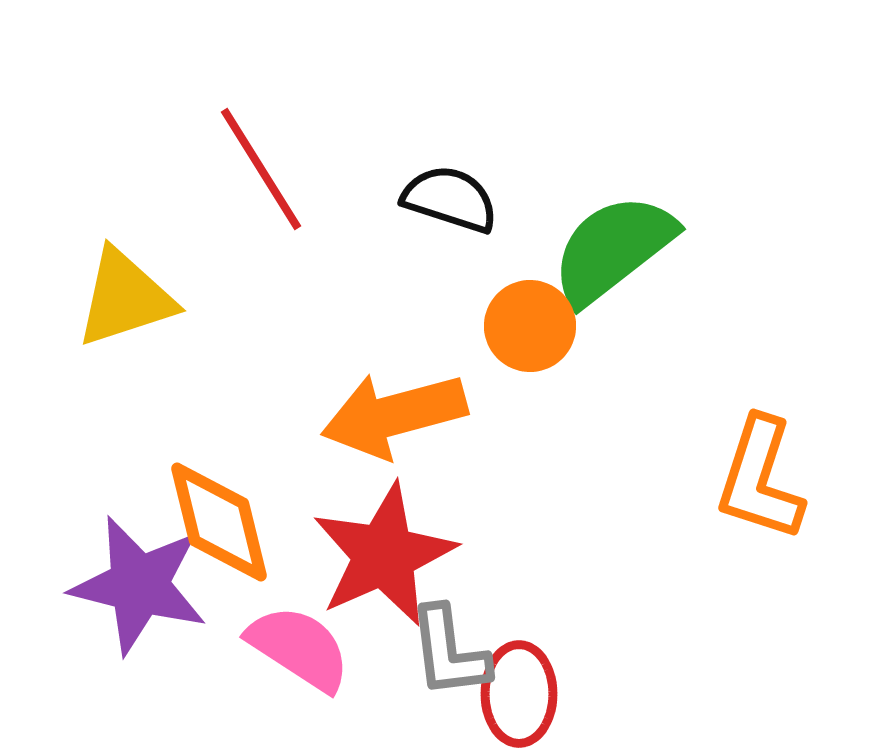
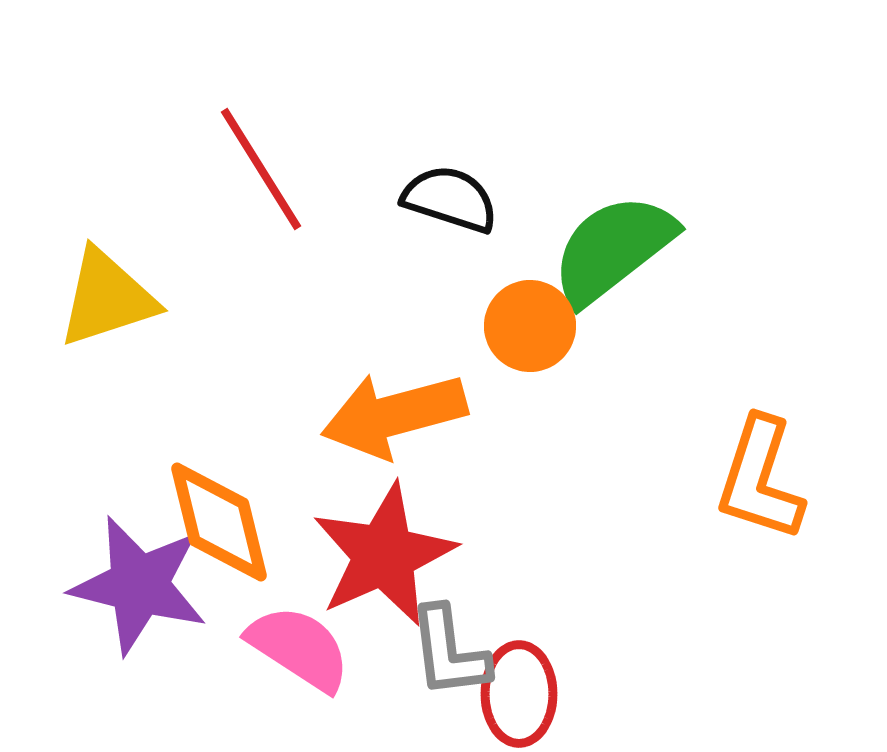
yellow triangle: moved 18 px left
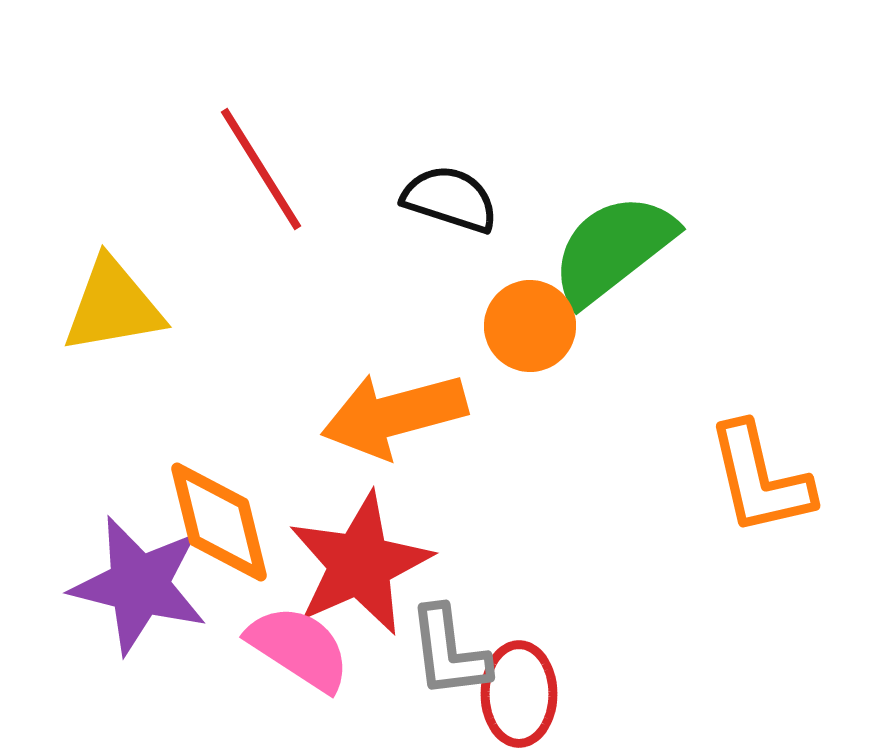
yellow triangle: moved 6 px right, 8 px down; rotated 8 degrees clockwise
orange L-shape: rotated 31 degrees counterclockwise
red star: moved 24 px left, 9 px down
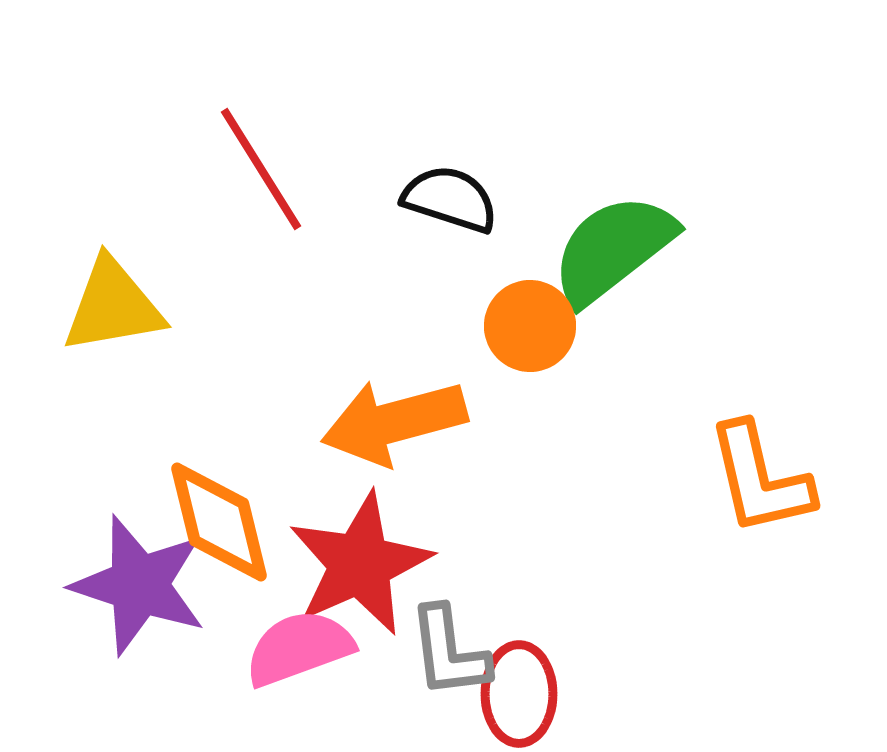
orange arrow: moved 7 px down
purple star: rotated 4 degrees clockwise
pink semicircle: rotated 53 degrees counterclockwise
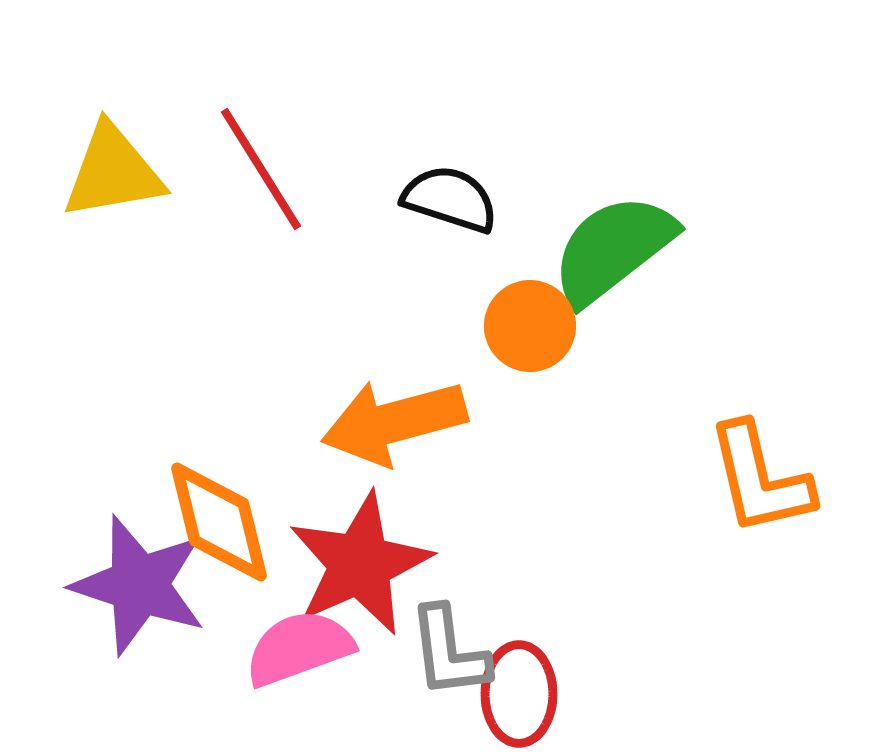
yellow triangle: moved 134 px up
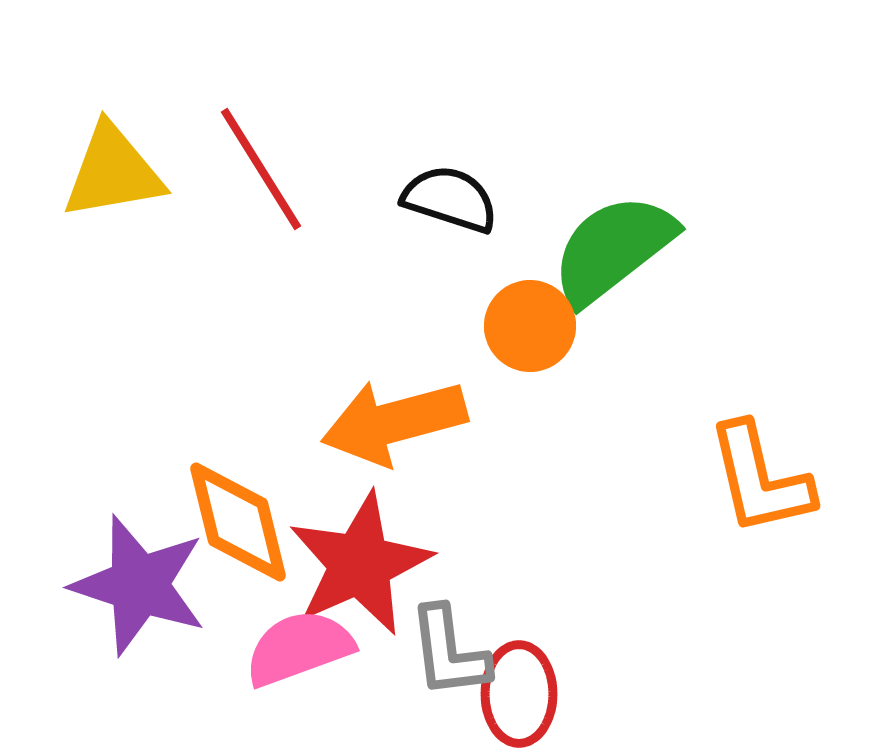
orange diamond: moved 19 px right
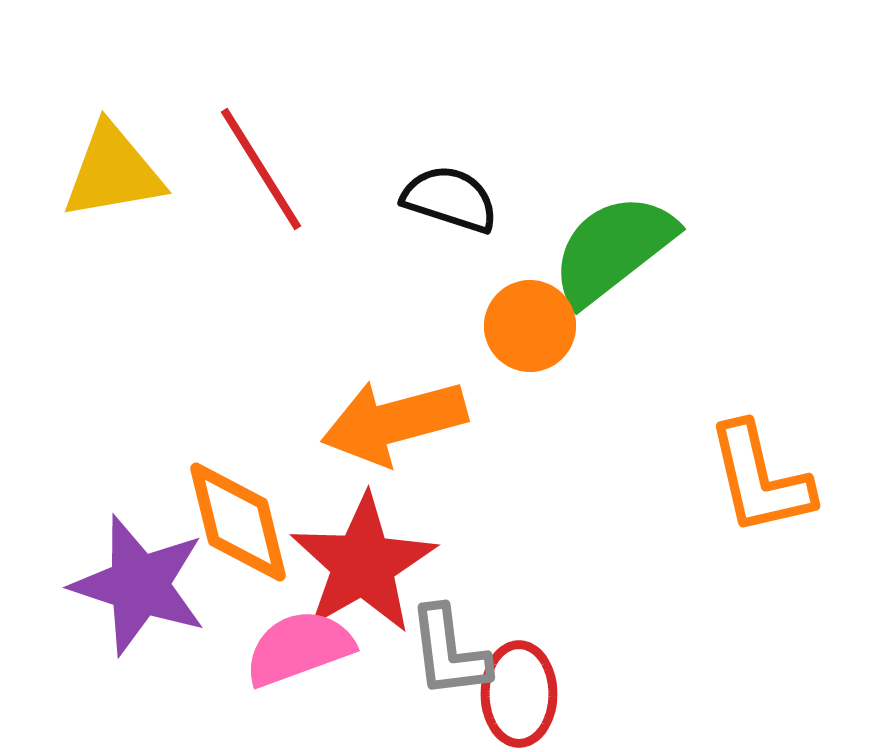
red star: moved 3 px right; rotated 6 degrees counterclockwise
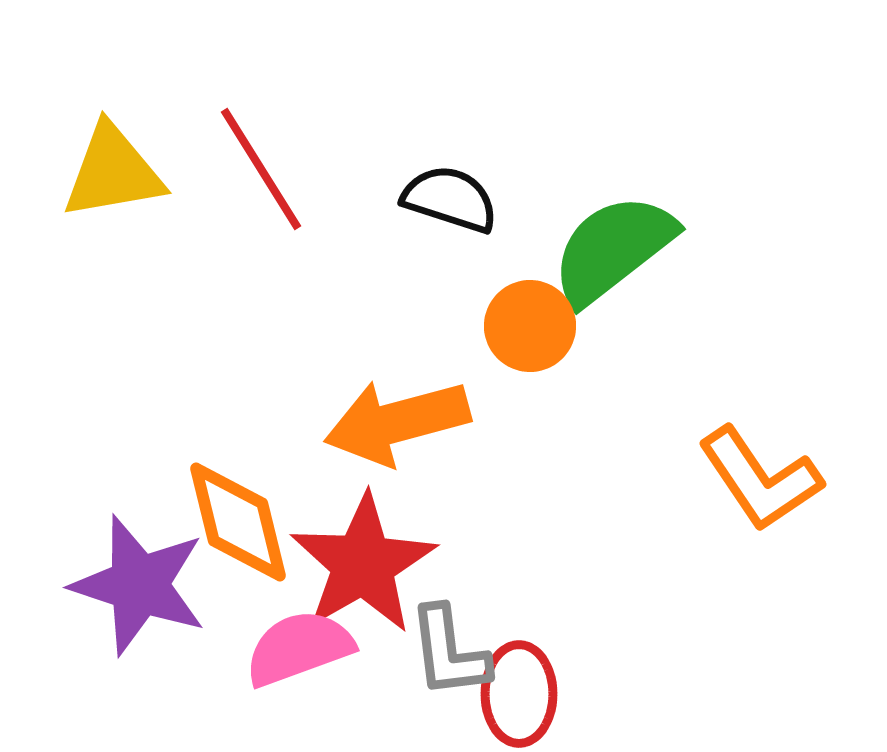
orange arrow: moved 3 px right
orange L-shape: rotated 21 degrees counterclockwise
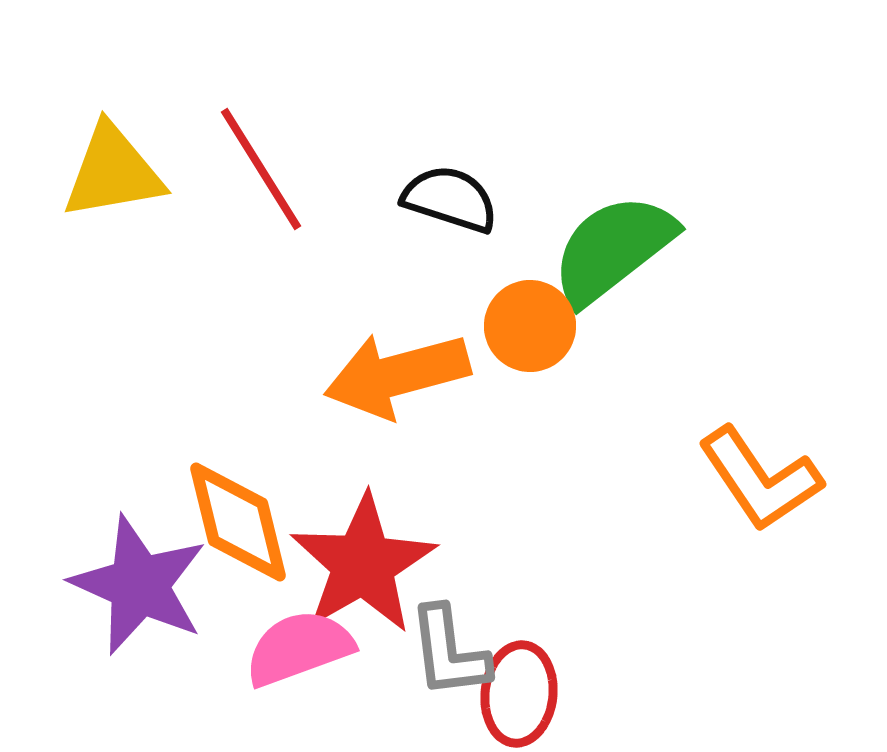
orange arrow: moved 47 px up
purple star: rotated 6 degrees clockwise
red ellipse: rotated 6 degrees clockwise
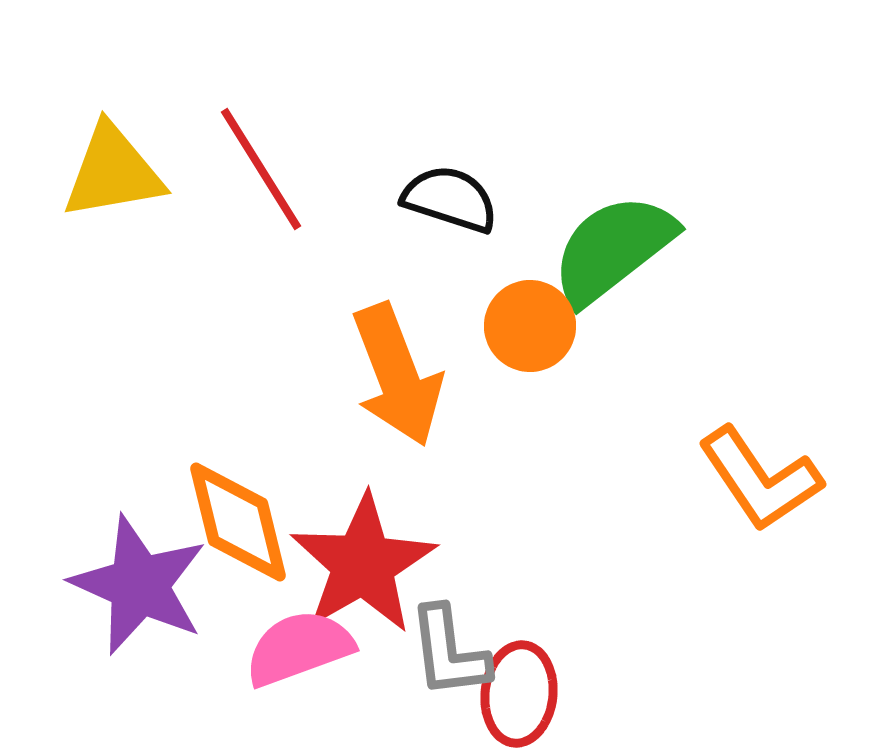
orange arrow: rotated 96 degrees counterclockwise
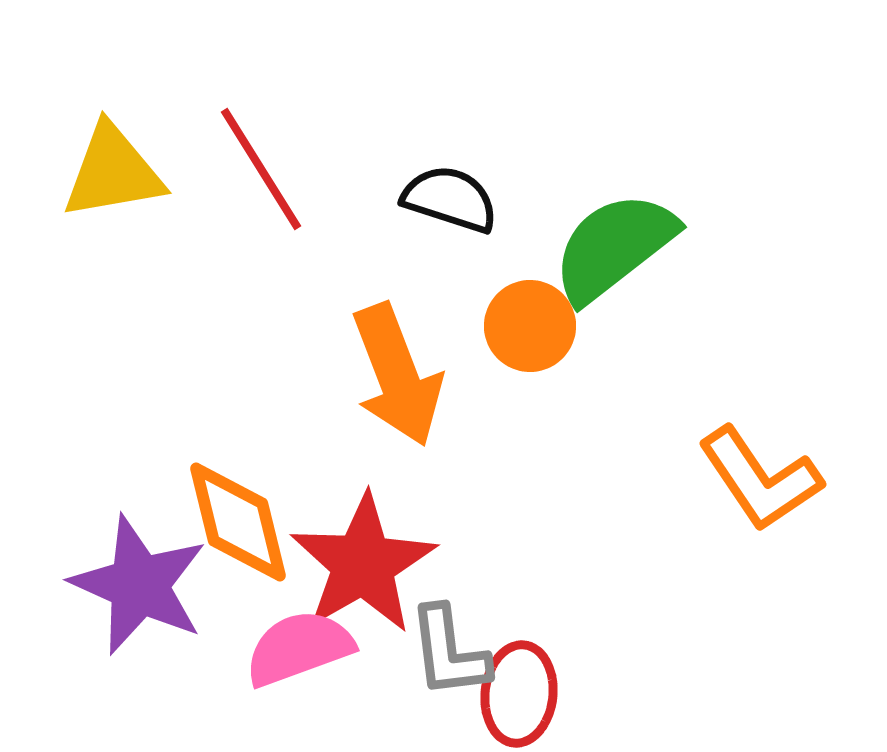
green semicircle: moved 1 px right, 2 px up
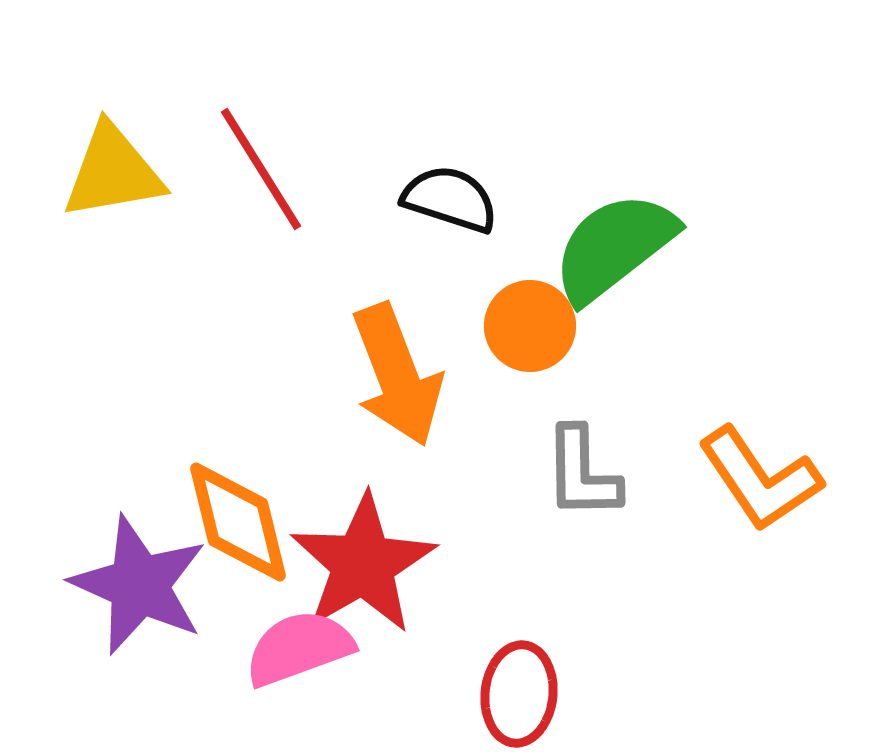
gray L-shape: moved 133 px right, 179 px up; rotated 6 degrees clockwise
